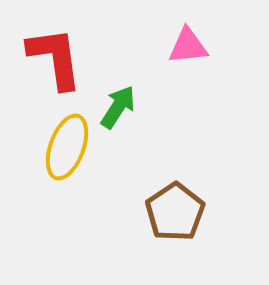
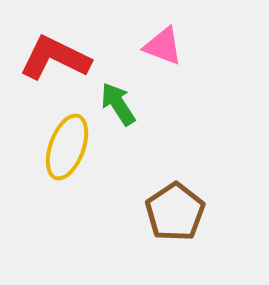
pink triangle: moved 25 px left; rotated 27 degrees clockwise
red L-shape: rotated 56 degrees counterclockwise
green arrow: moved 3 px up; rotated 66 degrees counterclockwise
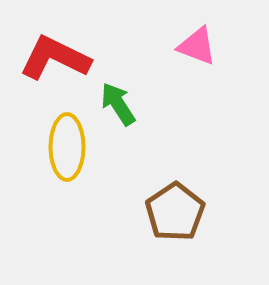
pink triangle: moved 34 px right
yellow ellipse: rotated 20 degrees counterclockwise
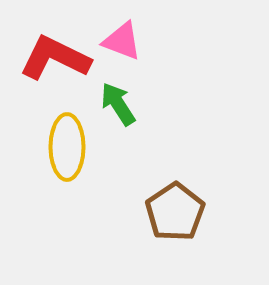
pink triangle: moved 75 px left, 5 px up
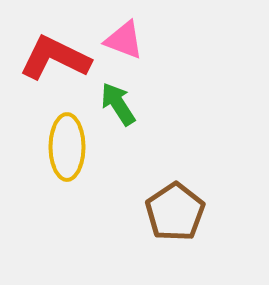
pink triangle: moved 2 px right, 1 px up
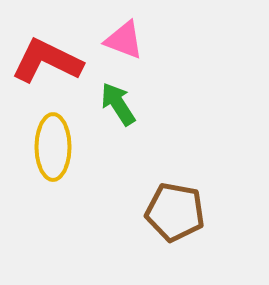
red L-shape: moved 8 px left, 3 px down
yellow ellipse: moved 14 px left
brown pentagon: rotated 28 degrees counterclockwise
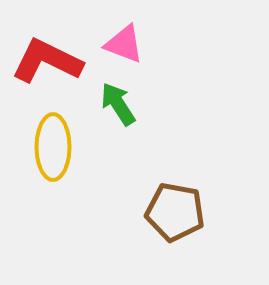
pink triangle: moved 4 px down
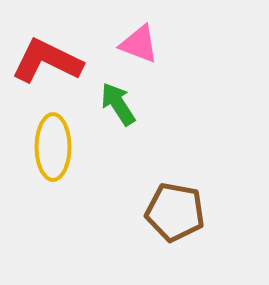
pink triangle: moved 15 px right
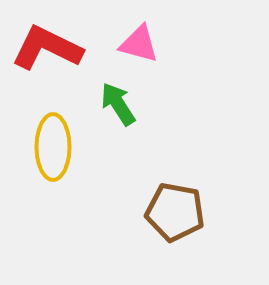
pink triangle: rotated 6 degrees counterclockwise
red L-shape: moved 13 px up
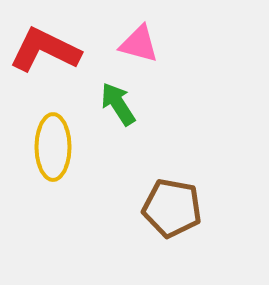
red L-shape: moved 2 px left, 2 px down
brown pentagon: moved 3 px left, 4 px up
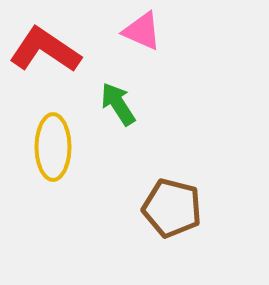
pink triangle: moved 3 px right, 13 px up; rotated 9 degrees clockwise
red L-shape: rotated 8 degrees clockwise
brown pentagon: rotated 4 degrees clockwise
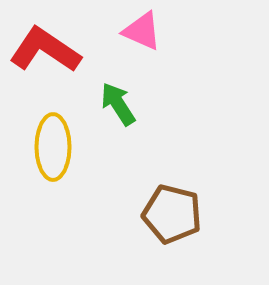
brown pentagon: moved 6 px down
